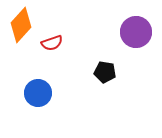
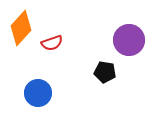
orange diamond: moved 3 px down
purple circle: moved 7 px left, 8 px down
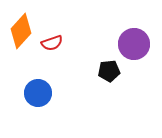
orange diamond: moved 3 px down
purple circle: moved 5 px right, 4 px down
black pentagon: moved 4 px right, 1 px up; rotated 15 degrees counterclockwise
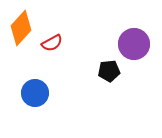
orange diamond: moved 3 px up
red semicircle: rotated 10 degrees counterclockwise
blue circle: moved 3 px left
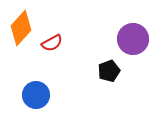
purple circle: moved 1 px left, 5 px up
black pentagon: rotated 15 degrees counterclockwise
blue circle: moved 1 px right, 2 px down
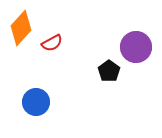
purple circle: moved 3 px right, 8 px down
black pentagon: rotated 15 degrees counterclockwise
blue circle: moved 7 px down
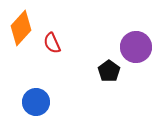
red semicircle: rotated 95 degrees clockwise
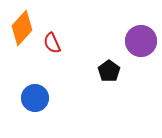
orange diamond: moved 1 px right
purple circle: moved 5 px right, 6 px up
blue circle: moved 1 px left, 4 px up
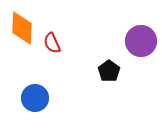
orange diamond: rotated 40 degrees counterclockwise
